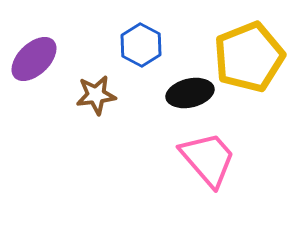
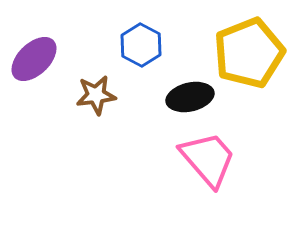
yellow pentagon: moved 4 px up
black ellipse: moved 4 px down
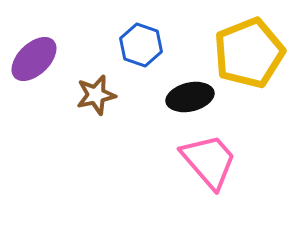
blue hexagon: rotated 9 degrees counterclockwise
brown star: rotated 6 degrees counterclockwise
pink trapezoid: moved 1 px right, 2 px down
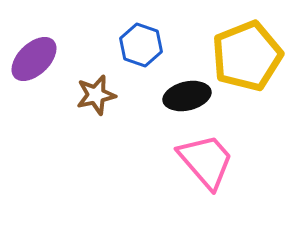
yellow pentagon: moved 2 px left, 3 px down
black ellipse: moved 3 px left, 1 px up
pink trapezoid: moved 3 px left
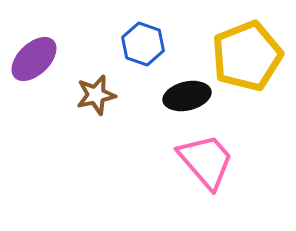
blue hexagon: moved 2 px right, 1 px up
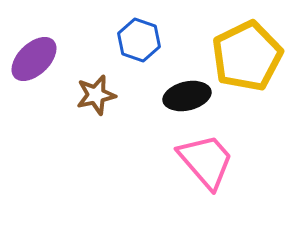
blue hexagon: moved 4 px left, 4 px up
yellow pentagon: rotated 4 degrees counterclockwise
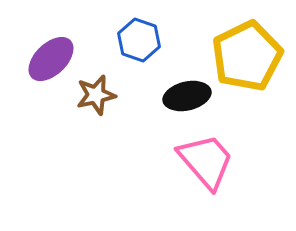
purple ellipse: moved 17 px right
